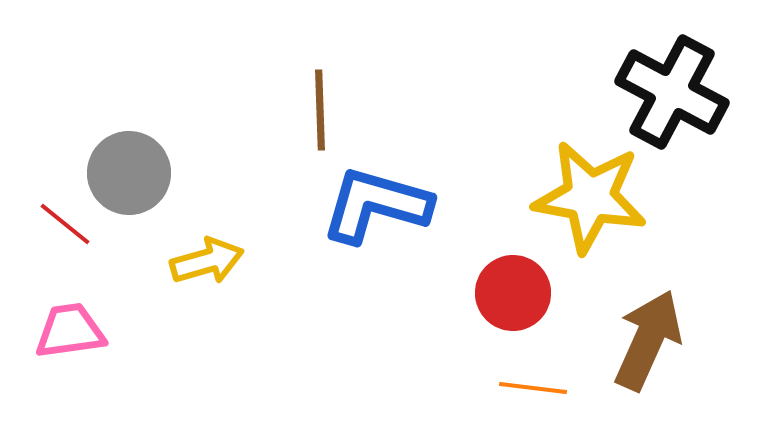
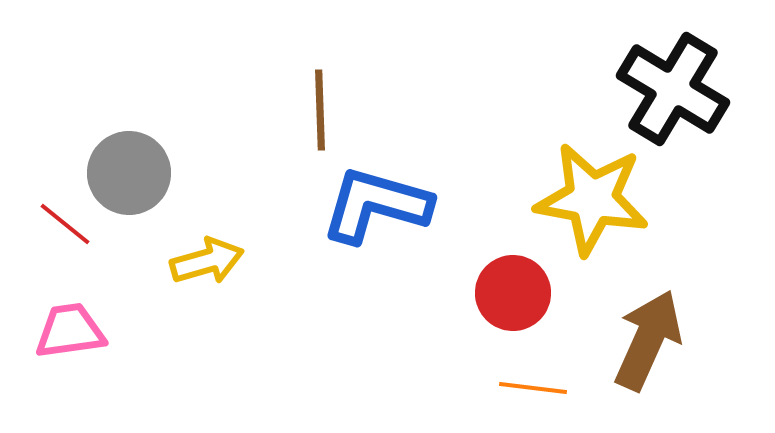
black cross: moved 1 px right, 3 px up; rotated 3 degrees clockwise
yellow star: moved 2 px right, 2 px down
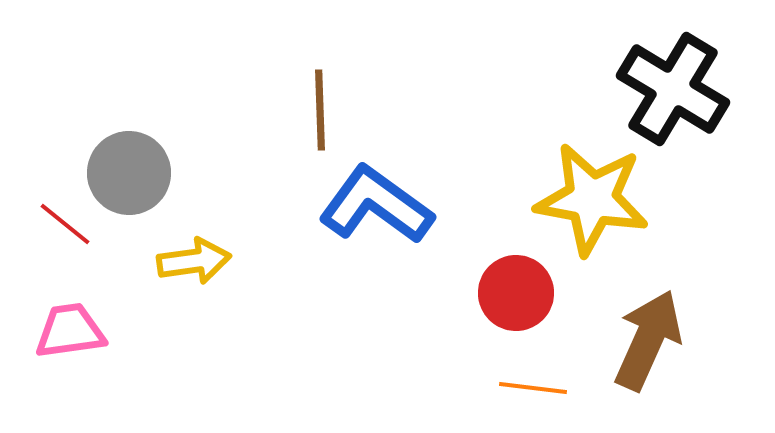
blue L-shape: rotated 20 degrees clockwise
yellow arrow: moved 13 px left; rotated 8 degrees clockwise
red circle: moved 3 px right
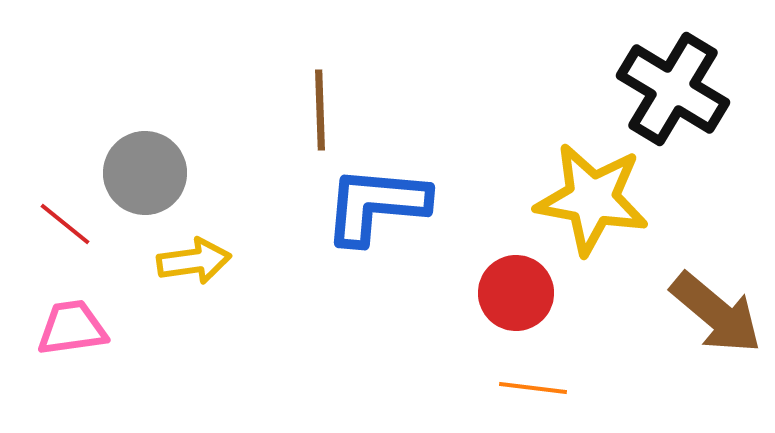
gray circle: moved 16 px right
blue L-shape: rotated 31 degrees counterclockwise
pink trapezoid: moved 2 px right, 3 px up
brown arrow: moved 68 px right, 27 px up; rotated 106 degrees clockwise
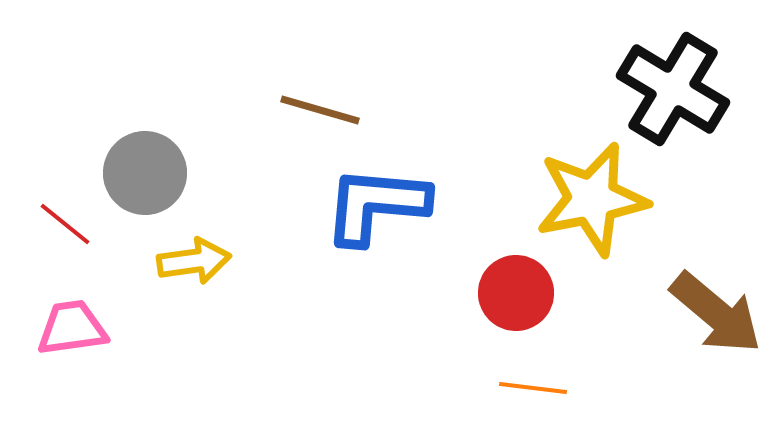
brown line: rotated 72 degrees counterclockwise
yellow star: rotated 21 degrees counterclockwise
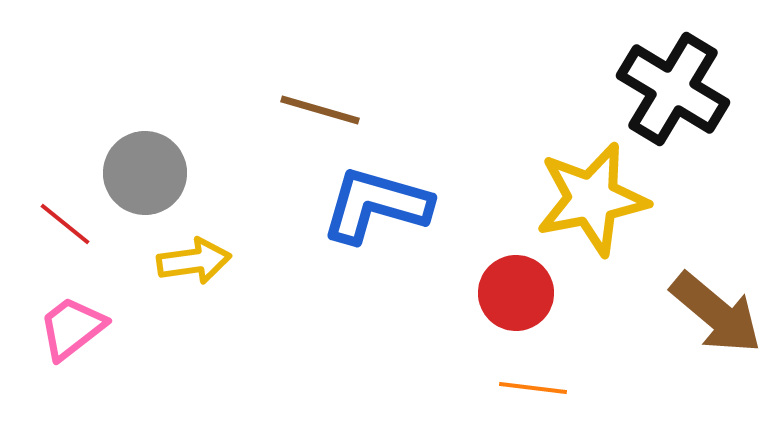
blue L-shape: rotated 11 degrees clockwise
pink trapezoid: rotated 30 degrees counterclockwise
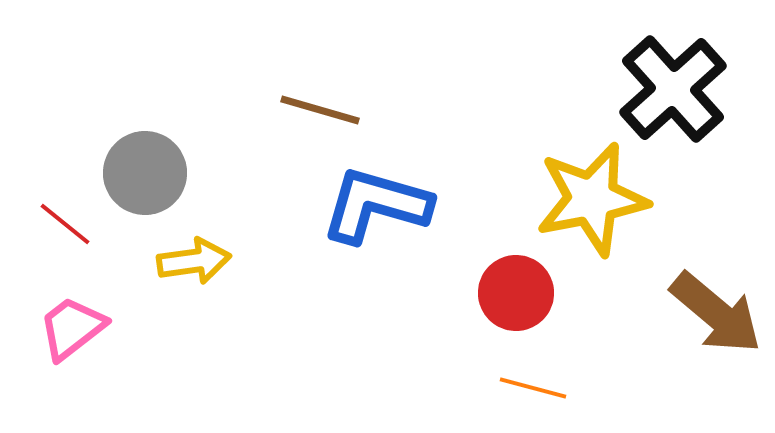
black cross: rotated 17 degrees clockwise
orange line: rotated 8 degrees clockwise
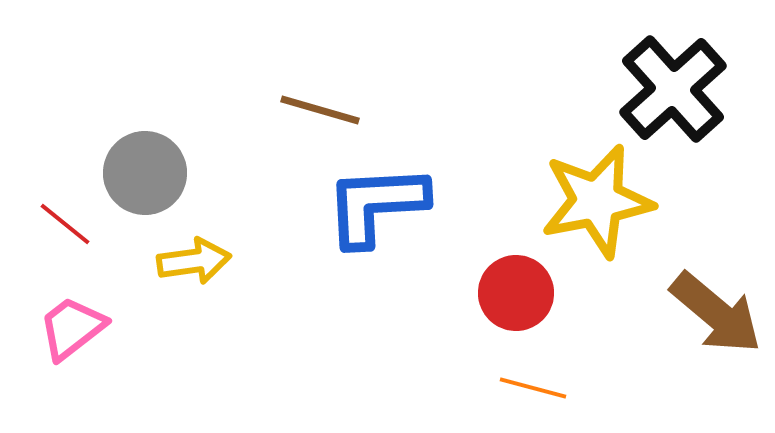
yellow star: moved 5 px right, 2 px down
blue L-shape: rotated 19 degrees counterclockwise
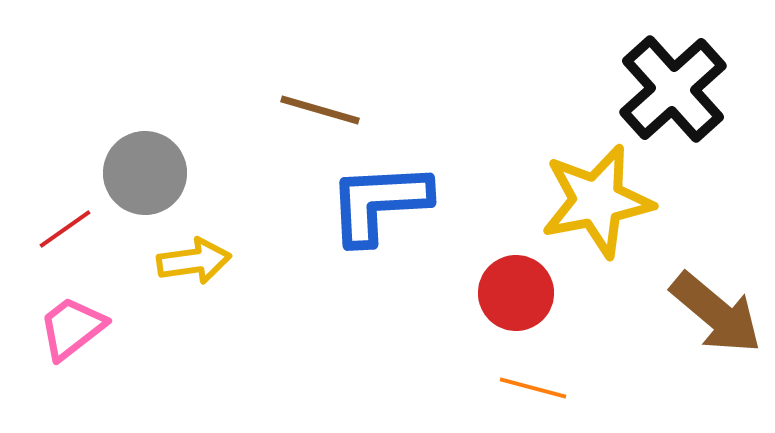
blue L-shape: moved 3 px right, 2 px up
red line: moved 5 px down; rotated 74 degrees counterclockwise
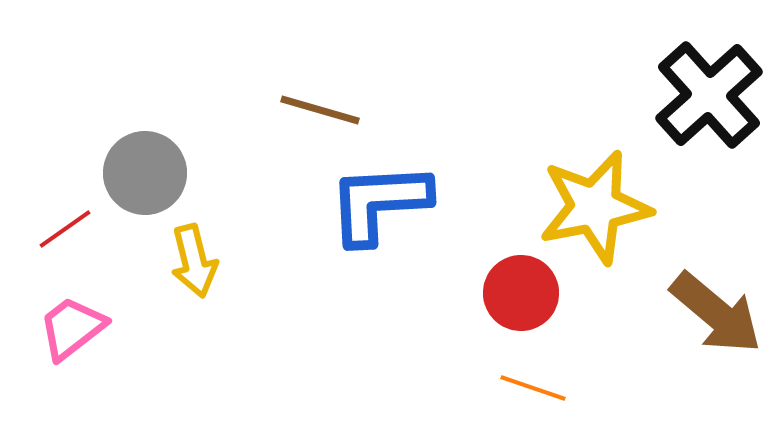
black cross: moved 36 px right, 6 px down
yellow star: moved 2 px left, 6 px down
yellow arrow: rotated 84 degrees clockwise
red circle: moved 5 px right
orange line: rotated 4 degrees clockwise
